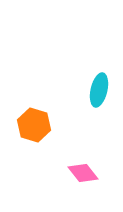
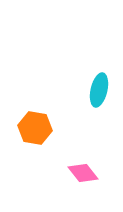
orange hexagon: moved 1 px right, 3 px down; rotated 8 degrees counterclockwise
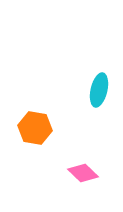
pink diamond: rotated 8 degrees counterclockwise
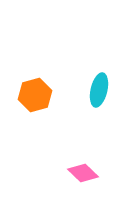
orange hexagon: moved 33 px up; rotated 24 degrees counterclockwise
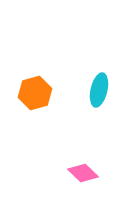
orange hexagon: moved 2 px up
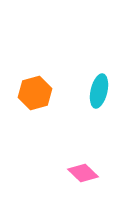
cyan ellipse: moved 1 px down
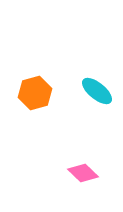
cyan ellipse: moved 2 px left; rotated 64 degrees counterclockwise
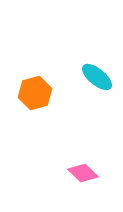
cyan ellipse: moved 14 px up
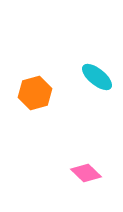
pink diamond: moved 3 px right
